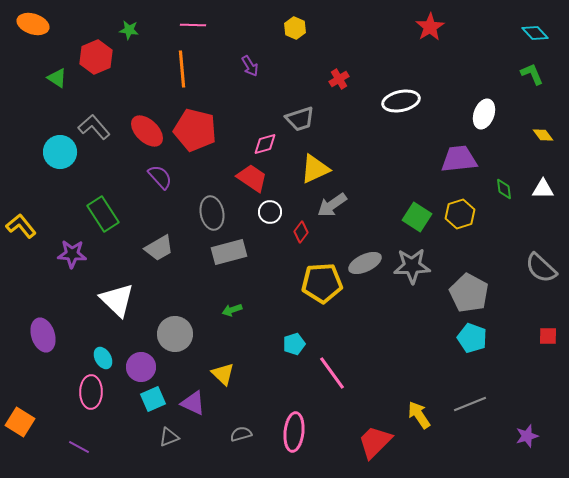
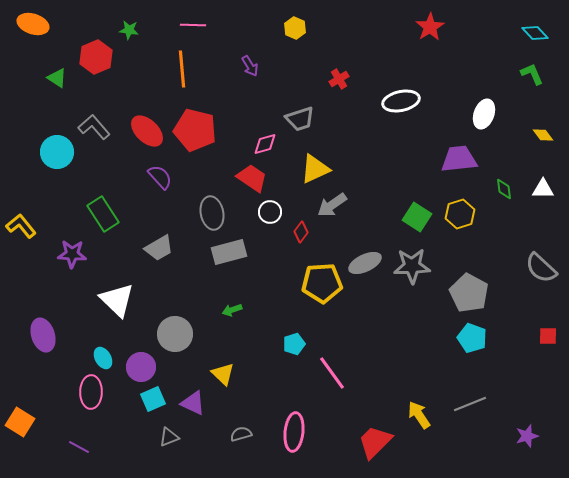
cyan circle at (60, 152): moved 3 px left
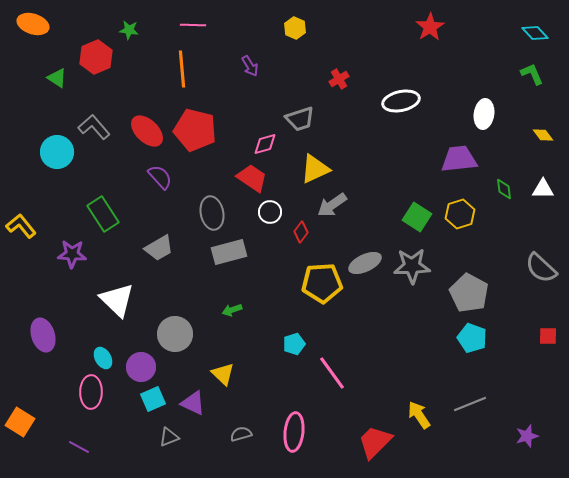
white ellipse at (484, 114): rotated 12 degrees counterclockwise
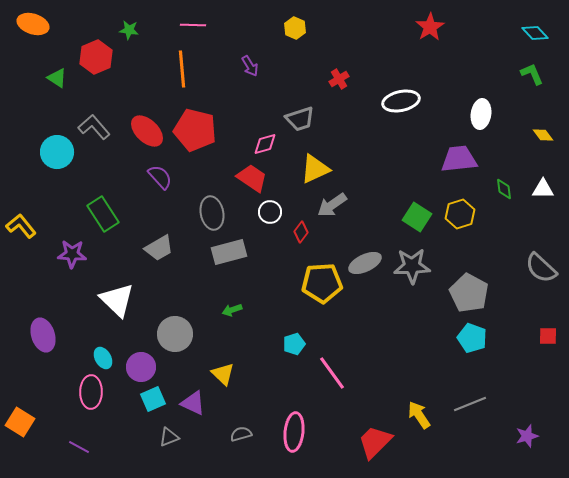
white ellipse at (484, 114): moved 3 px left
